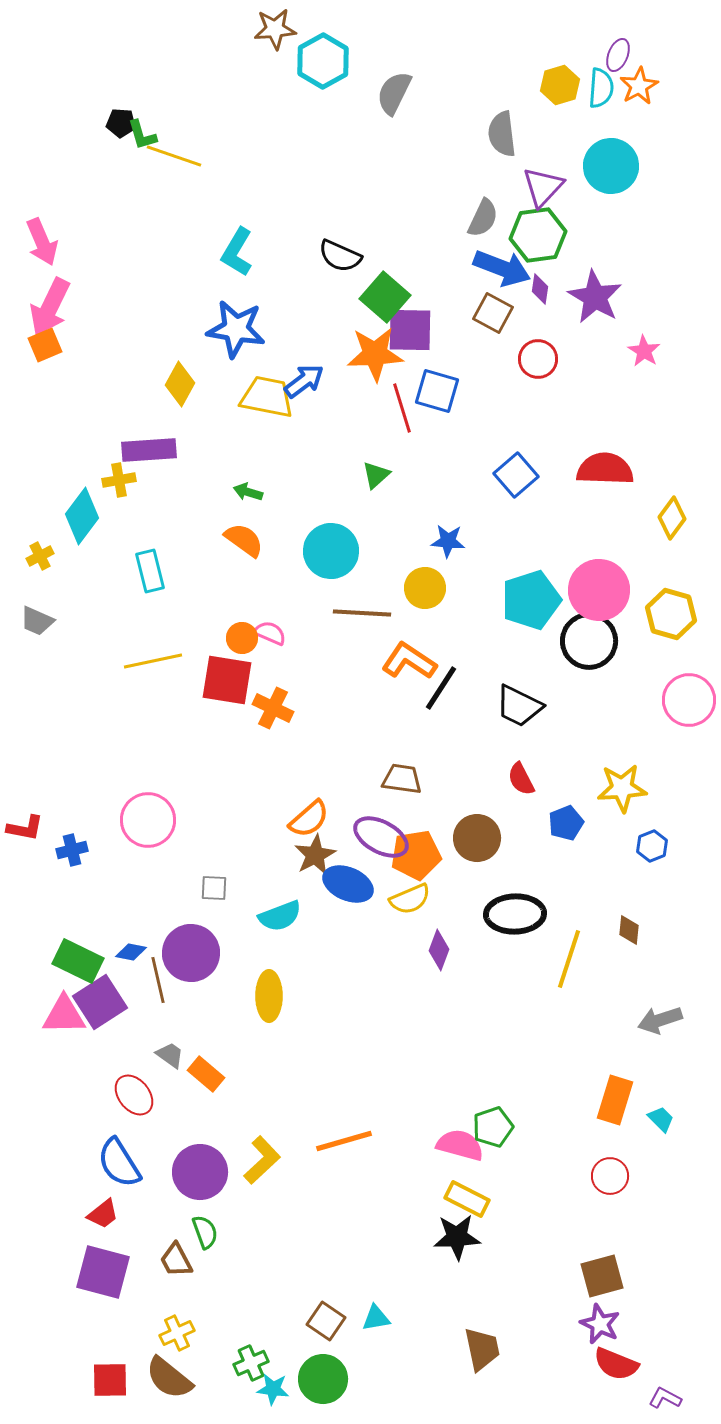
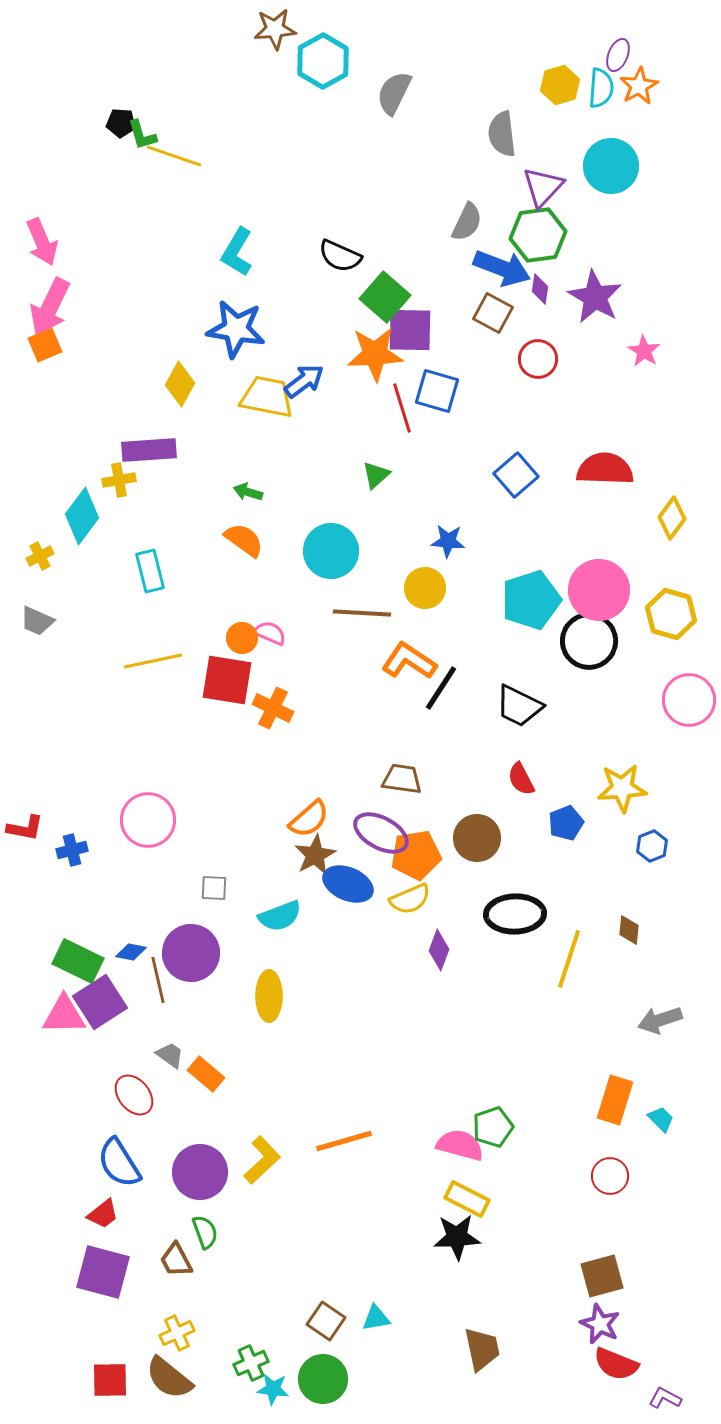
gray semicircle at (483, 218): moved 16 px left, 4 px down
purple ellipse at (381, 837): moved 4 px up
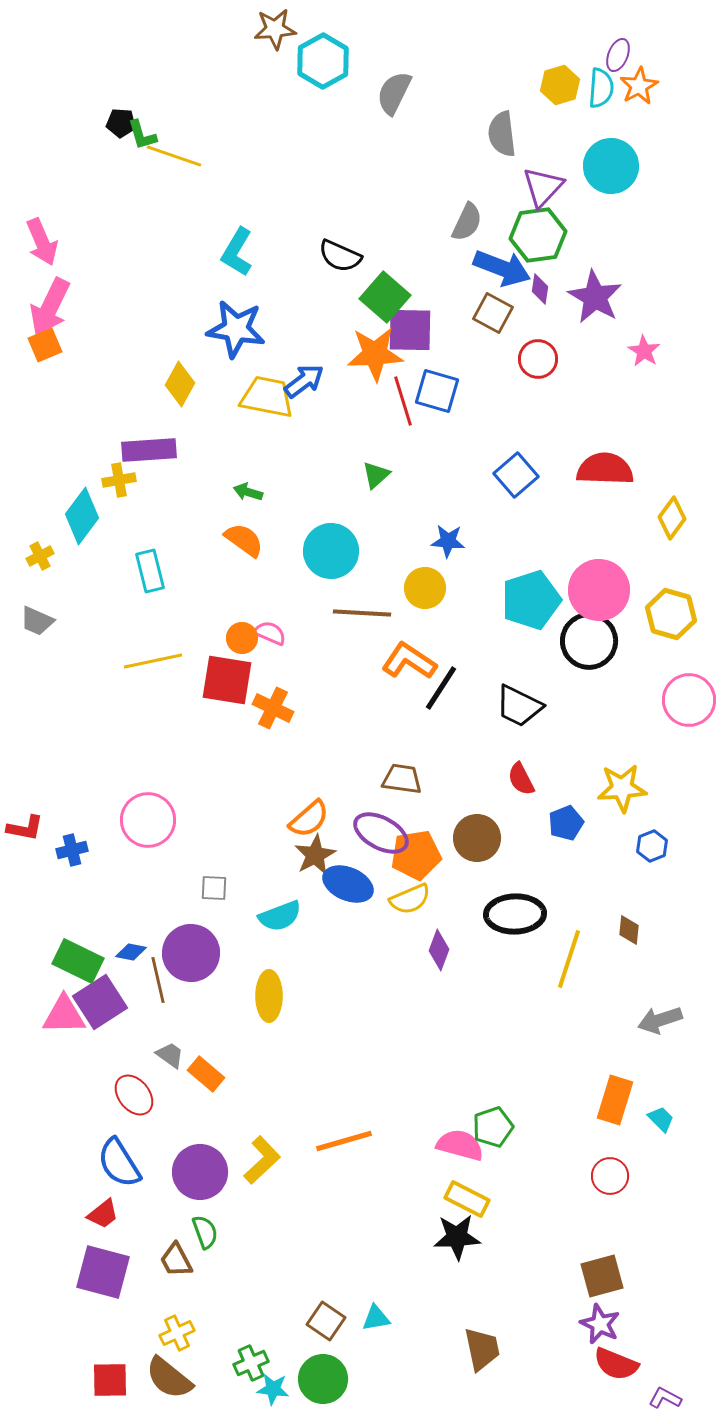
red line at (402, 408): moved 1 px right, 7 px up
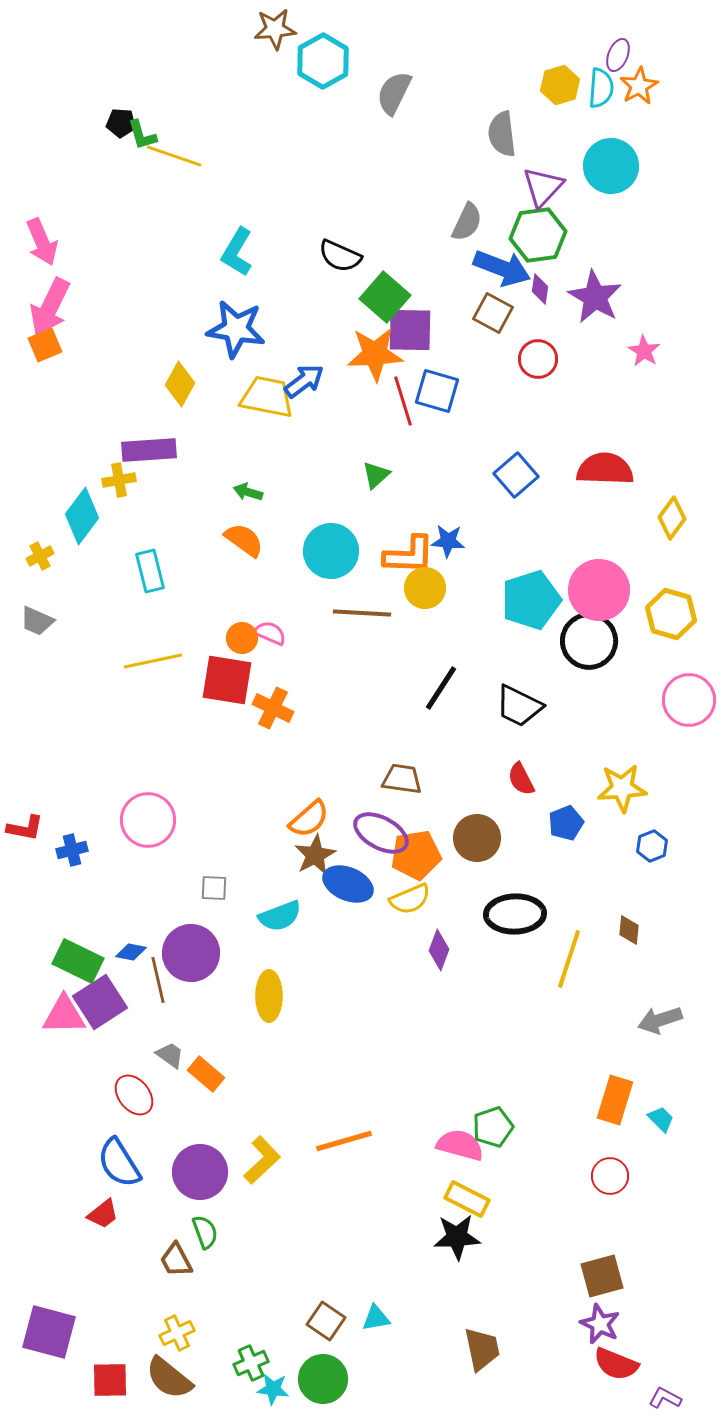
orange L-shape at (409, 661): moved 106 px up; rotated 148 degrees clockwise
purple square at (103, 1272): moved 54 px left, 60 px down
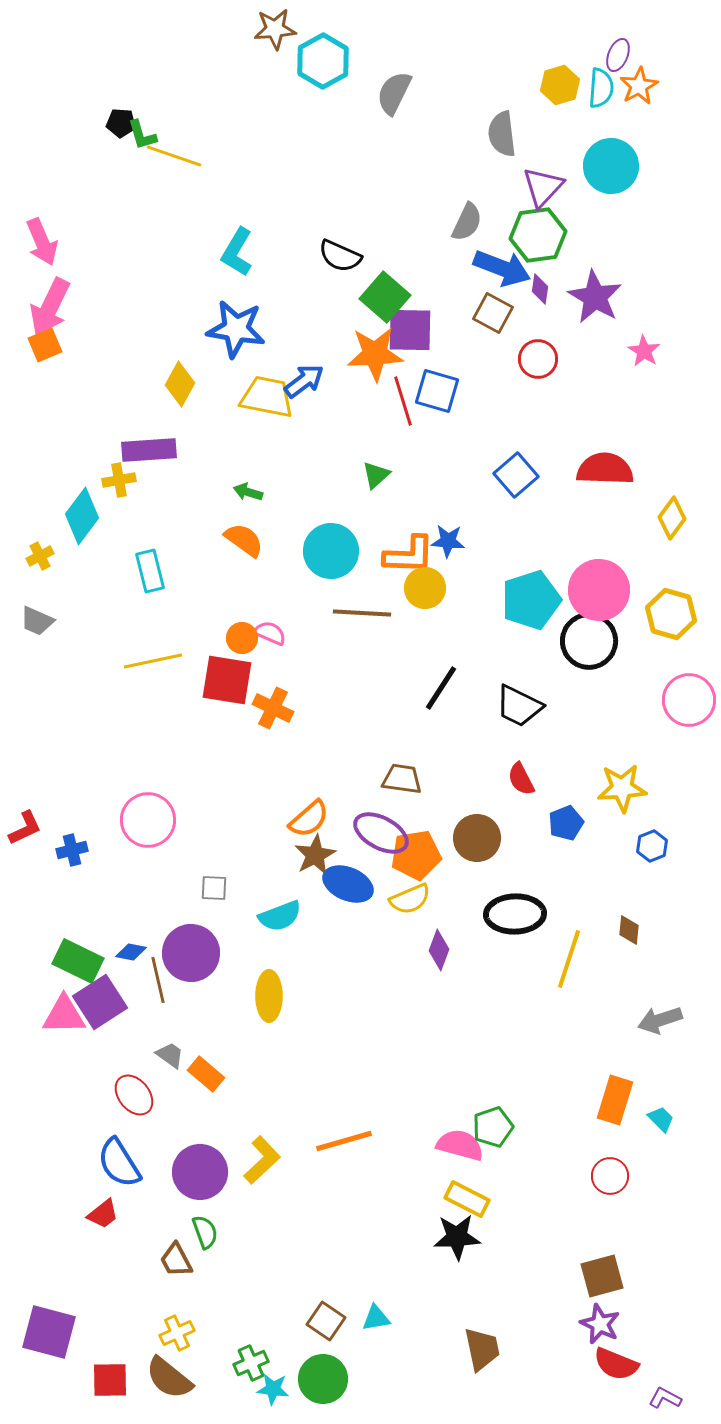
red L-shape at (25, 828): rotated 36 degrees counterclockwise
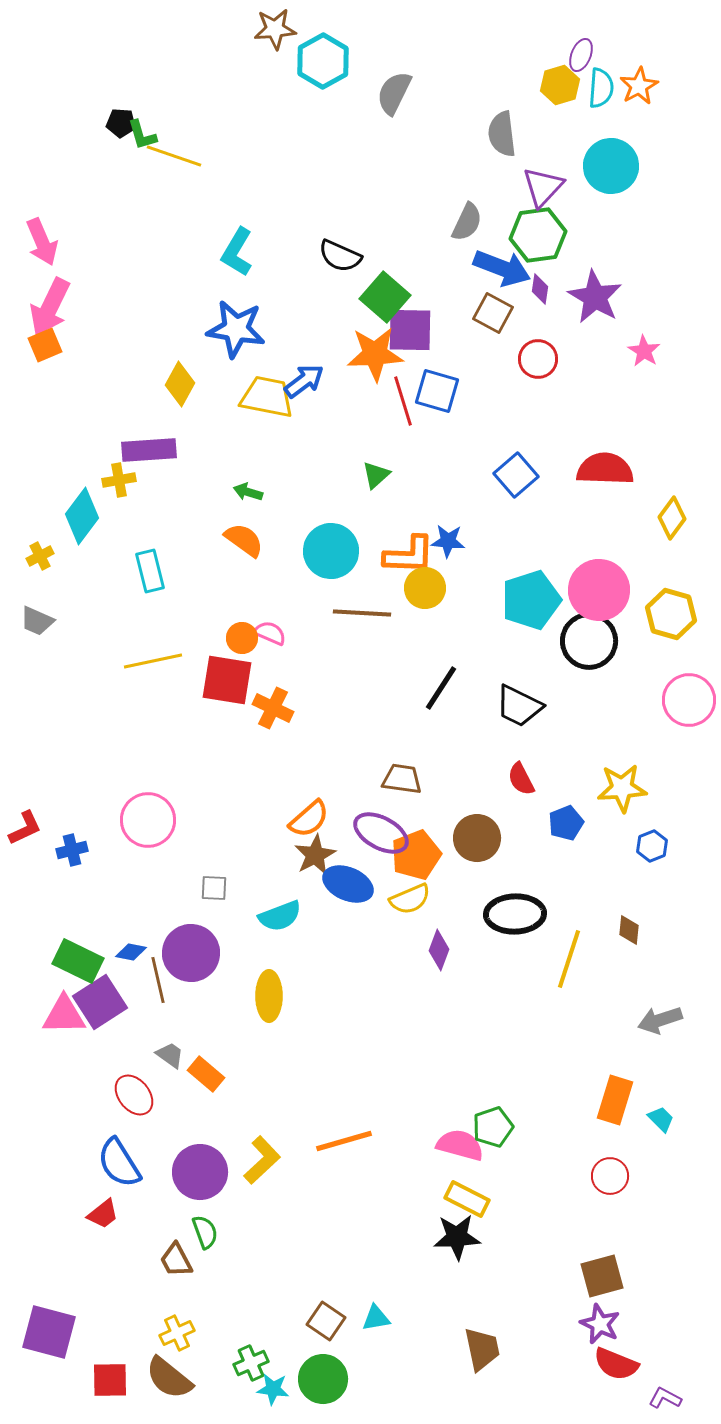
purple ellipse at (618, 55): moved 37 px left
orange pentagon at (416, 855): rotated 12 degrees counterclockwise
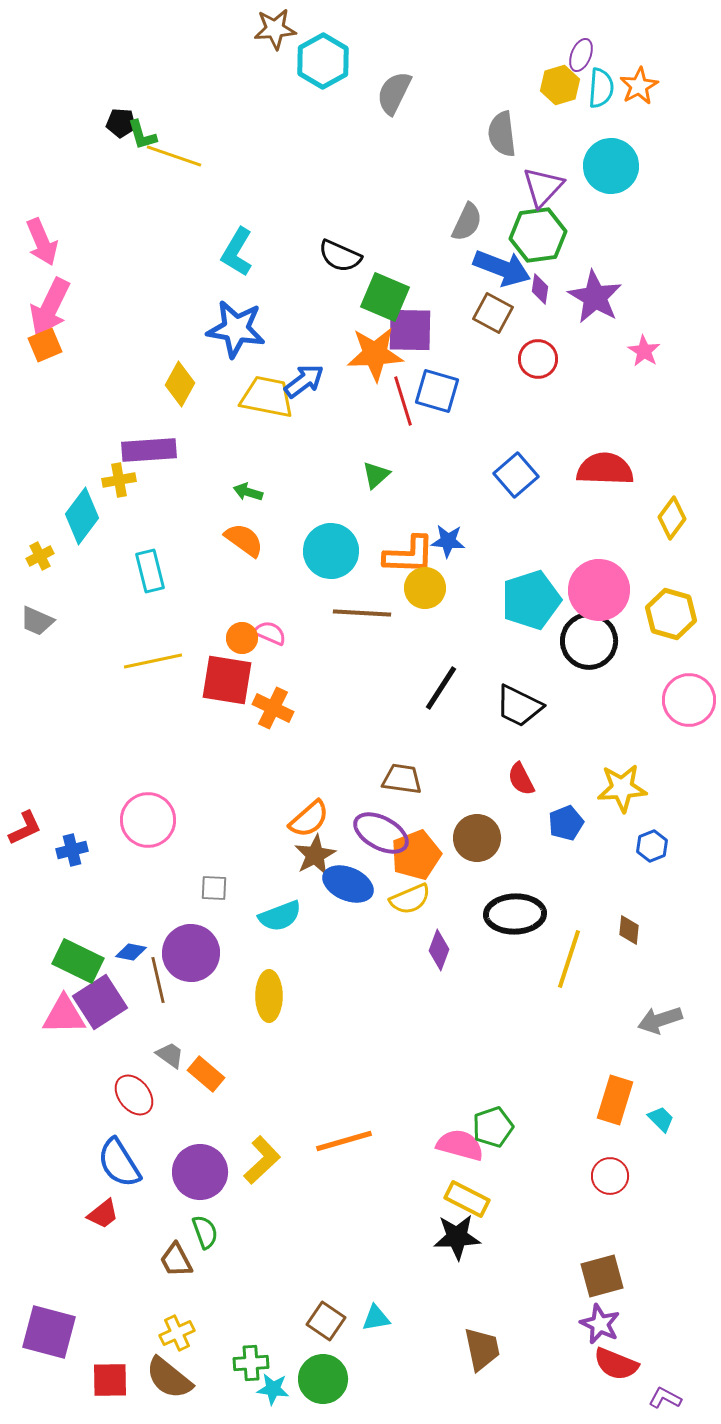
green square at (385, 297): rotated 18 degrees counterclockwise
green cross at (251, 1363): rotated 20 degrees clockwise
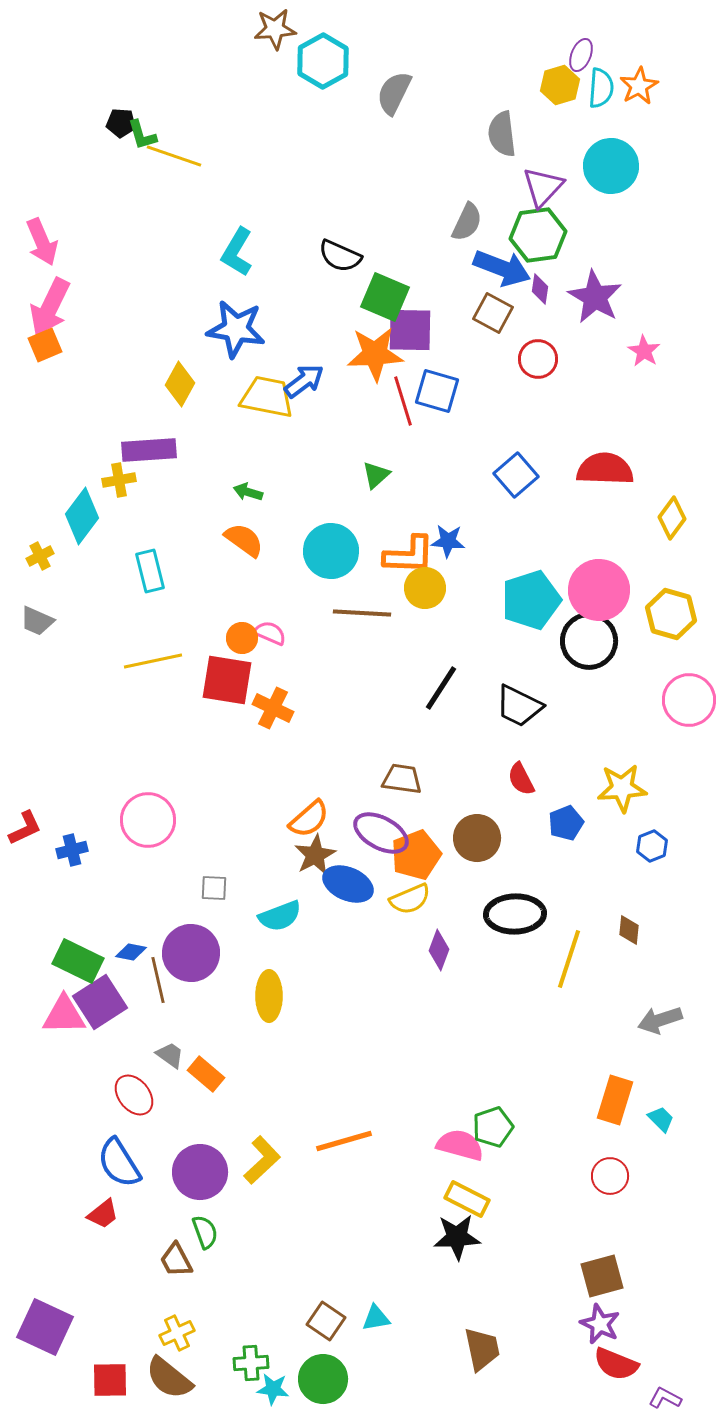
purple square at (49, 1332): moved 4 px left, 5 px up; rotated 10 degrees clockwise
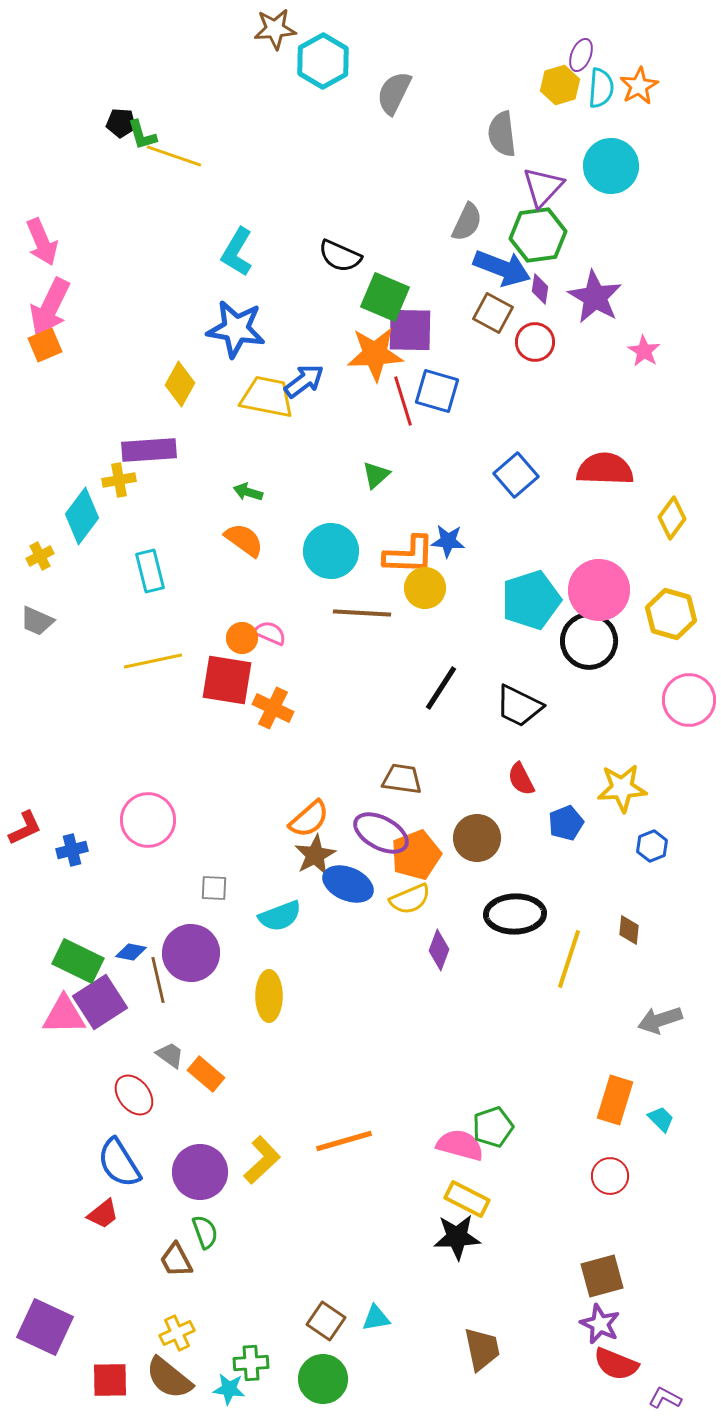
red circle at (538, 359): moved 3 px left, 17 px up
cyan star at (273, 1389): moved 44 px left
